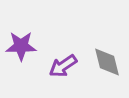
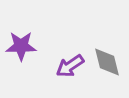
purple arrow: moved 7 px right
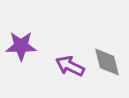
purple arrow: rotated 60 degrees clockwise
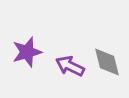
purple star: moved 6 px right, 6 px down; rotated 16 degrees counterclockwise
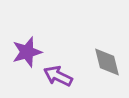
purple arrow: moved 12 px left, 10 px down
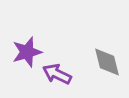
purple arrow: moved 1 px left, 2 px up
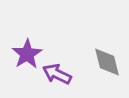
purple star: moved 2 px down; rotated 16 degrees counterclockwise
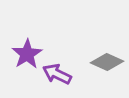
gray diamond: rotated 52 degrees counterclockwise
